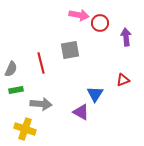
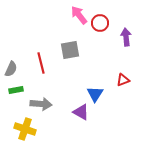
pink arrow: rotated 138 degrees counterclockwise
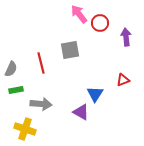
pink arrow: moved 1 px up
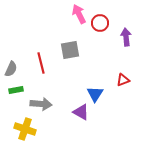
pink arrow: rotated 12 degrees clockwise
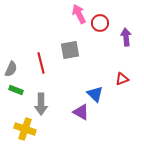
red triangle: moved 1 px left, 1 px up
green rectangle: rotated 32 degrees clockwise
blue triangle: rotated 18 degrees counterclockwise
gray arrow: rotated 85 degrees clockwise
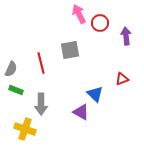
purple arrow: moved 1 px up
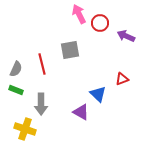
purple arrow: rotated 60 degrees counterclockwise
red line: moved 1 px right, 1 px down
gray semicircle: moved 5 px right
blue triangle: moved 3 px right
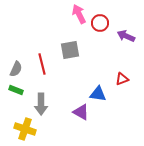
blue triangle: rotated 36 degrees counterclockwise
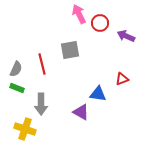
green rectangle: moved 1 px right, 2 px up
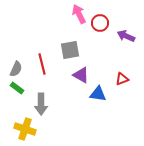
green rectangle: rotated 16 degrees clockwise
purple triangle: moved 37 px up
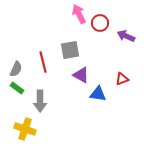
red line: moved 1 px right, 2 px up
gray arrow: moved 1 px left, 3 px up
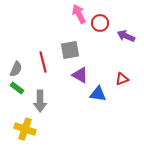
purple triangle: moved 1 px left
